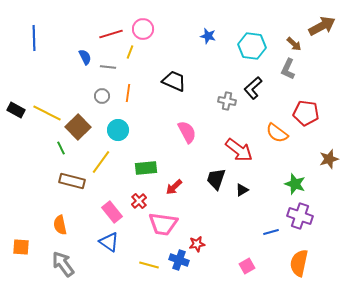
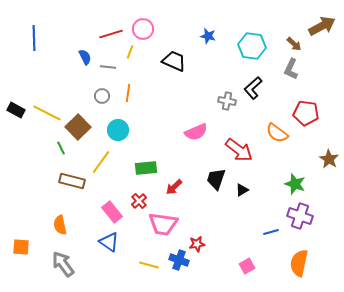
gray L-shape at (288, 69): moved 3 px right
black trapezoid at (174, 81): moved 20 px up
pink semicircle at (187, 132): moved 9 px right; rotated 95 degrees clockwise
brown star at (329, 159): rotated 24 degrees counterclockwise
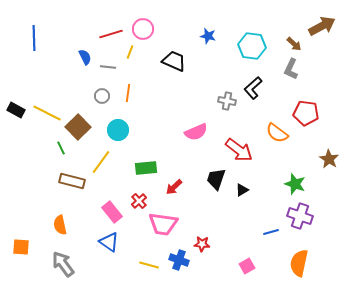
red star at (197, 244): moved 5 px right; rotated 14 degrees clockwise
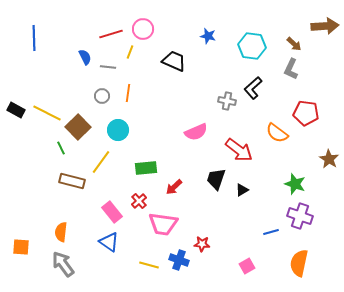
brown arrow at (322, 26): moved 3 px right; rotated 24 degrees clockwise
orange semicircle at (60, 225): moved 1 px right, 7 px down; rotated 18 degrees clockwise
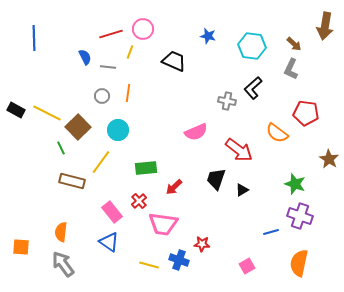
brown arrow at (325, 26): rotated 104 degrees clockwise
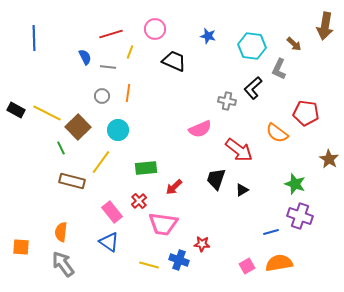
pink circle at (143, 29): moved 12 px right
gray L-shape at (291, 69): moved 12 px left
pink semicircle at (196, 132): moved 4 px right, 3 px up
orange semicircle at (299, 263): moved 20 px left; rotated 68 degrees clockwise
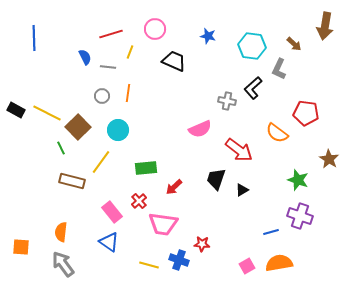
green star at (295, 184): moved 3 px right, 4 px up
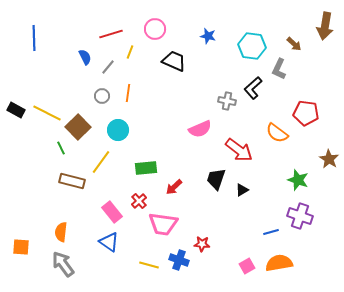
gray line at (108, 67): rotated 56 degrees counterclockwise
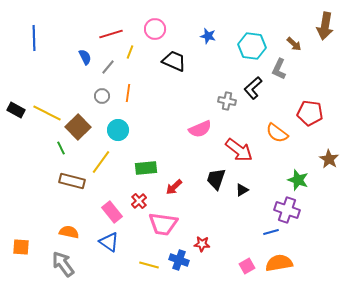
red pentagon at (306, 113): moved 4 px right
purple cross at (300, 216): moved 13 px left, 6 px up
orange semicircle at (61, 232): moved 8 px right; rotated 96 degrees clockwise
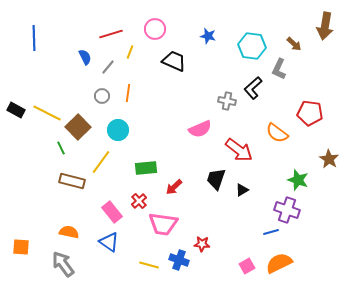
orange semicircle at (279, 263): rotated 16 degrees counterclockwise
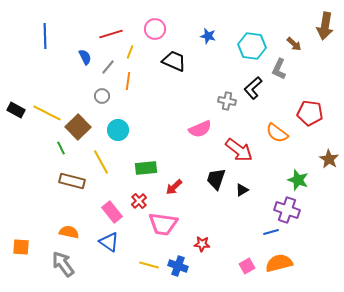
blue line at (34, 38): moved 11 px right, 2 px up
orange line at (128, 93): moved 12 px up
yellow line at (101, 162): rotated 65 degrees counterclockwise
blue cross at (179, 260): moved 1 px left, 6 px down
orange semicircle at (279, 263): rotated 12 degrees clockwise
